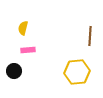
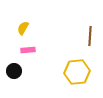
yellow semicircle: rotated 16 degrees clockwise
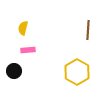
yellow semicircle: rotated 16 degrees counterclockwise
brown line: moved 2 px left, 6 px up
yellow hexagon: rotated 25 degrees counterclockwise
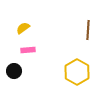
yellow semicircle: rotated 40 degrees clockwise
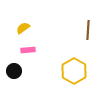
yellow hexagon: moved 3 px left, 1 px up
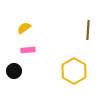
yellow semicircle: moved 1 px right
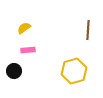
yellow hexagon: rotated 15 degrees clockwise
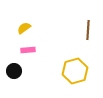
yellow hexagon: moved 1 px right
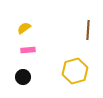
black circle: moved 9 px right, 6 px down
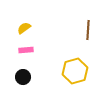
pink rectangle: moved 2 px left
